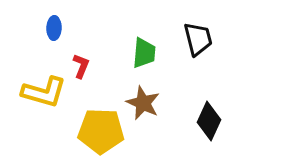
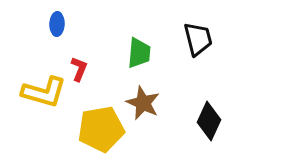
blue ellipse: moved 3 px right, 4 px up
green trapezoid: moved 5 px left
red L-shape: moved 2 px left, 3 px down
yellow pentagon: moved 2 px up; rotated 12 degrees counterclockwise
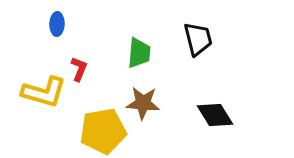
brown star: rotated 20 degrees counterclockwise
black diamond: moved 6 px right, 6 px up; rotated 57 degrees counterclockwise
yellow pentagon: moved 2 px right, 2 px down
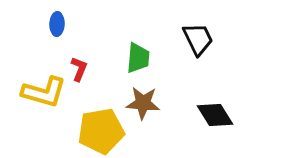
black trapezoid: rotated 12 degrees counterclockwise
green trapezoid: moved 1 px left, 5 px down
yellow pentagon: moved 2 px left
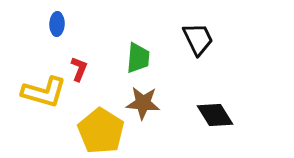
yellow pentagon: rotated 30 degrees counterclockwise
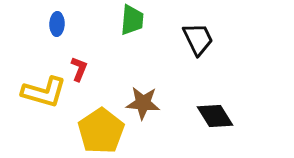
green trapezoid: moved 6 px left, 38 px up
black diamond: moved 1 px down
yellow pentagon: rotated 6 degrees clockwise
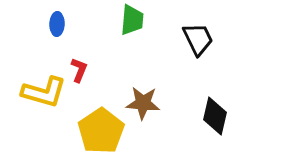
red L-shape: moved 1 px down
black diamond: rotated 45 degrees clockwise
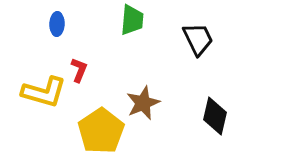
brown star: rotated 28 degrees counterclockwise
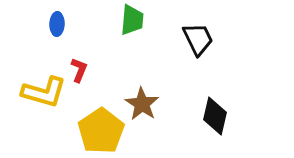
brown star: moved 1 px left, 1 px down; rotated 16 degrees counterclockwise
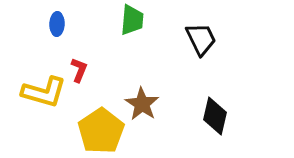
black trapezoid: moved 3 px right
